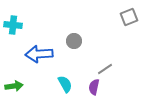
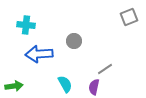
cyan cross: moved 13 px right
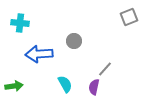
cyan cross: moved 6 px left, 2 px up
gray line: rotated 14 degrees counterclockwise
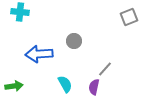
cyan cross: moved 11 px up
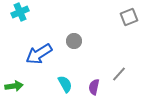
cyan cross: rotated 30 degrees counterclockwise
blue arrow: rotated 28 degrees counterclockwise
gray line: moved 14 px right, 5 px down
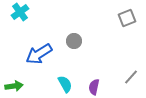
cyan cross: rotated 12 degrees counterclockwise
gray square: moved 2 px left, 1 px down
gray line: moved 12 px right, 3 px down
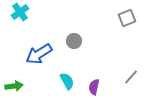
cyan semicircle: moved 2 px right, 3 px up
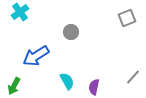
gray circle: moved 3 px left, 9 px up
blue arrow: moved 3 px left, 2 px down
gray line: moved 2 px right
green arrow: rotated 126 degrees clockwise
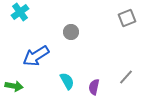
gray line: moved 7 px left
green arrow: rotated 108 degrees counterclockwise
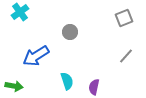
gray square: moved 3 px left
gray circle: moved 1 px left
gray line: moved 21 px up
cyan semicircle: rotated 12 degrees clockwise
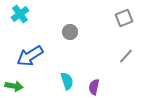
cyan cross: moved 2 px down
blue arrow: moved 6 px left
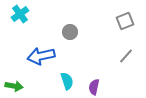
gray square: moved 1 px right, 3 px down
blue arrow: moved 11 px right; rotated 20 degrees clockwise
